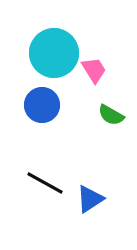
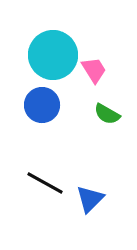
cyan circle: moved 1 px left, 2 px down
green semicircle: moved 4 px left, 1 px up
blue triangle: rotated 12 degrees counterclockwise
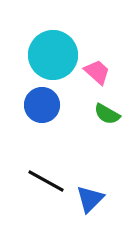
pink trapezoid: moved 3 px right, 2 px down; rotated 16 degrees counterclockwise
black line: moved 1 px right, 2 px up
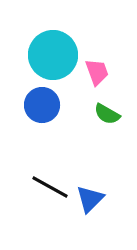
pink trapezoid: rotated 28 degrees clockwise
black line: moved 4 px right, 6 px down
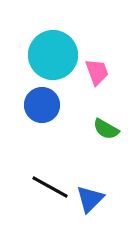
green semicircle: moved 1 px left, 15 px down
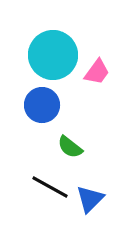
pink trapezoid: rotated 56 degrees clockwise
green semicircle: moved 36 px left, 18 px down; rotated 8 degrees clockwise
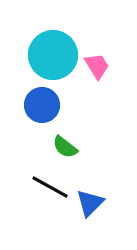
pink trapezoid: moved 6 px up; rotated 68 degrees counterclockwise
green semicircle: moved 5 px left
blue triangle: moved 4 px down
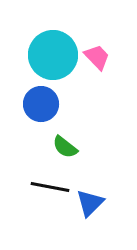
pink trapezoid: moved 9 px up; rotated 12 degrees counterclockwise
blue circle: moved 1 px left, 1 px up
black line: rotated 18 degrees counterclockwise
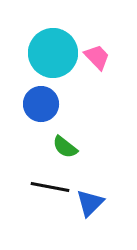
cyan circle: moved 2 px up
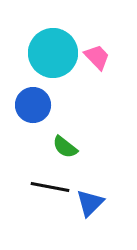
blue circle: moved 8 px left, 1 px down
